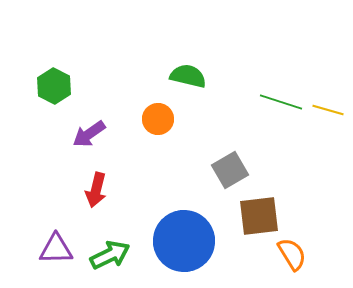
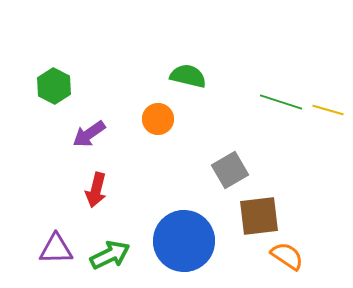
orange semicircle: moved 5 px left, 2 px down; rotated 24 degrees counterclockwise
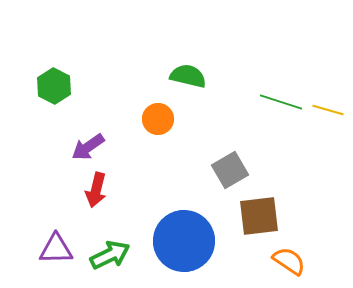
purple arrow: moved 1 px left, 13 px down
orange semicircle: moved 2 px right, 5 px down
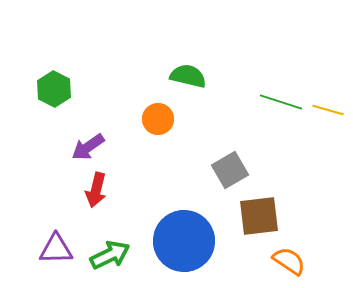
green hexagon: moved 3 px down
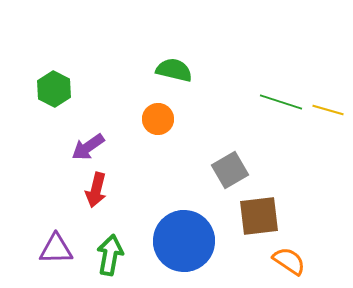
green semicircle: moved 14 px left, 6 px up
green arrow: rotated 54 degrees counterclockwise
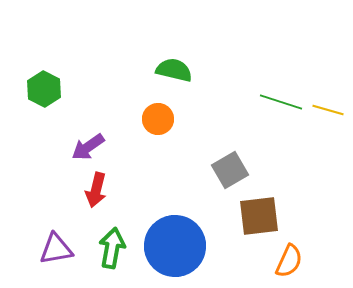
green hexagon: moved 10 px left
blue circle: moved 9 px left, 5 px down
purple triangle: rotated 9 degrees counterclockwise
green arrow: moved 2 px right, 7 px up
orange semicircle: rotated 80 degrees clockwise
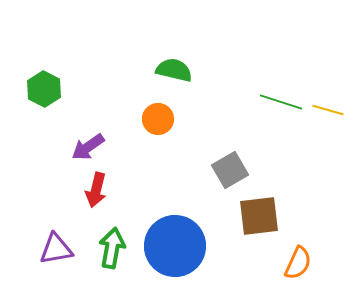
orange semicircle: moved 9 px right, 2 px down
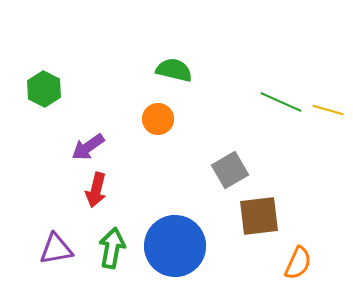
green line: rotated 6 degrees clockwise
